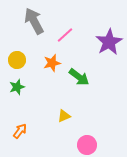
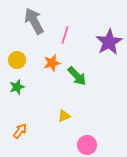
pink line: rotated 30 degrees counterclockwise
green arrow: moved 2 px left, 1 px up; rotated 10 degrees clockwise
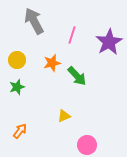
pink line: moved 7 px right
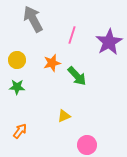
gray arrow: moved 1 px left, 2 px up
green star: rotated 21 degrees clockwise
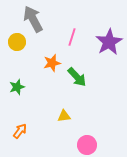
pink line: moved 2 px down
yellow circle: moved 18 px up
green arrow: moved 1 px down
green star: rotated 21 degrees counterclockwise
yellow triangle: rotated 16 degrees clockwise
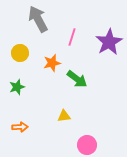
gray arrow: moved 5 px right
yellow circle: moved 3 px right, 11 px down
green arrow: moved 2 px down; rotated 10 degrees counterclockwise
orange arrow: moved 4 px up; rotated 49 degrees clockwise
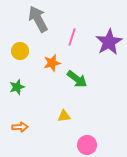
yellow circle: moved 2 px up
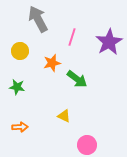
green star: rotated 28 degrees clockwise
yellow triangle: rotated 32 degrees clockwise
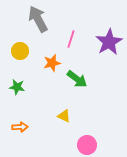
pink line: moved 1 px left, 2 px down
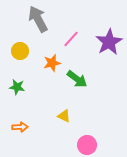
pink line: rotated 24 degrees clockwise
